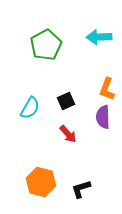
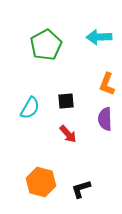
orange L-shape: moved 5 px up
black square: rotated 18 degrees clockwise
purple semicircle: moved 2 px right, 2 px down
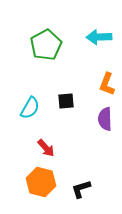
red arrow: moved 22 px left, 14 px down
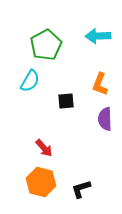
cyan arrow: moved 1 px left, 1 px up
orange L-shape: moved 7 px left
cyan semicircle: moved 27 px up
red arrow: moved 2 px left
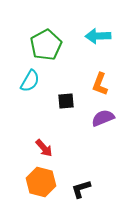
purple semicircle: moved 2 px left, 1 px up; rotated 70 degrees clockwise
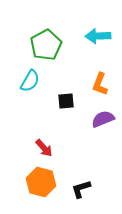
purple semicircle: moved 1 px down
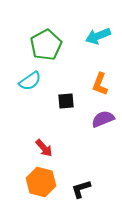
cyan arrow: rotated 20 degrees counterclockwise
cyan semicircle: rotated 25 degrees clockwise
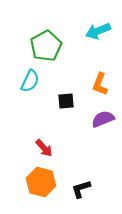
cyan arrow: moved 5 px up
green pentagon: moved 1 px down
cyan semicircle: rotated 30 degrees counterclockwise
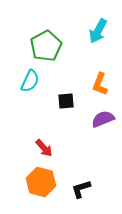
cyan arrow: rotated 40 degrees counterclockwise
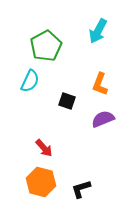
black square: moved 1 px right; rotated 24 degrees clockwise
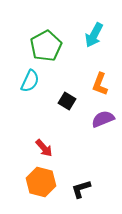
cyan arrow: moved 4 px left, 4 px down
black square: rotated 12 degrees clockwise
